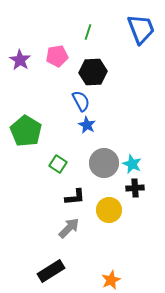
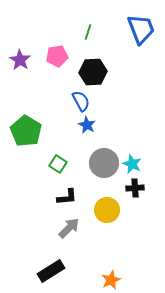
black L-shape: moved 8 px left
yellow circle: moved 2 px left
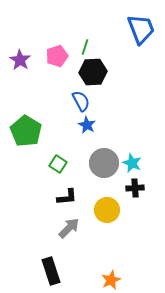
green line: moved 3 px left, 15 px down
pink pentagon: rotated 10 degrees counterclockwise
cyan star: moved 1 px up
black rectangle: rotated 76 degrees counterclockwise
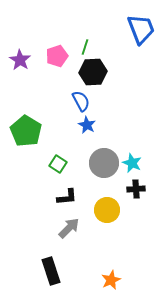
black cross: moved 1 px right, 1 px down
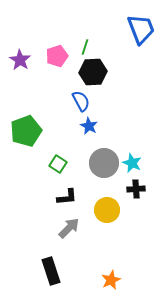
blue star: moved 2 px right, 1 px down
green pentagon: rotated 20 degrees clockwise
